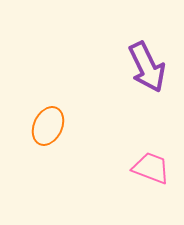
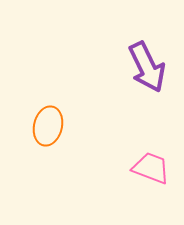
orange ellipse: rotated 12 degrees counterclockwise
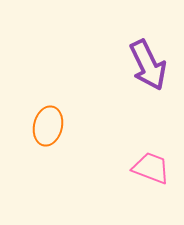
purple arrow: moved 1 px right, 2 px up
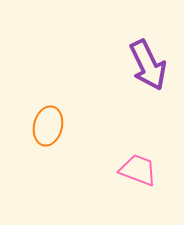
pink trapezoid: moved 13 px left, 2 px down
